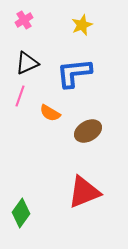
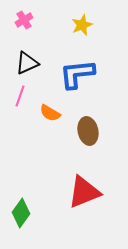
blue L-shape: moved 3 px right, 1 px down
brown ellipse: rotated 72 degrees counterclockwise
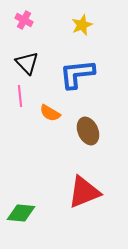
pink cross: rotated 30 degrees counterclockwise
black triangle: rotated 50 degrees counterclockwise
pink line: rotated 25 degrees counterclockwise
brown ellipse: rotated 12 degrees counterclockwise
green diamond: rotated 60 degrees clockwise
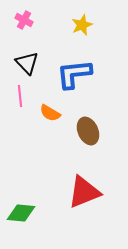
blue L-shape: moved 3 px left
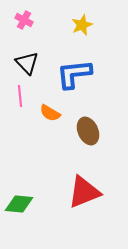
green diamond: moved 2 px left, 9 px up
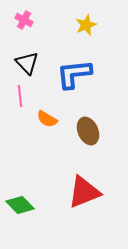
yellow star: moved 4 px right
orange semicircle: moved 3 px left, 6 px down
green diamond: moved 1 px right, 1 px down; rotated 40 degrees clockwise
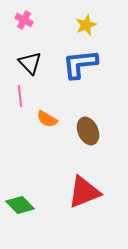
black triangle: moved 3 px right
blue L-shape: moved 6 px right, 10 px up
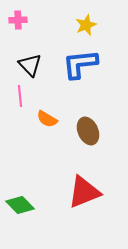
pink cross: moved 6 px left; rotated 30 degrees counterclockwise
black triangle: moved 2 px down
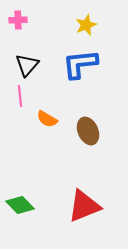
black triangle: moved 3 px left; rotated 25 degrees clockwise
red triangle: moved 14 px down
